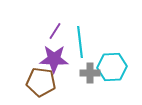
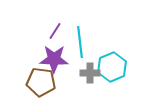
cyan hexagon: rotated 20 degrees counterclockwise
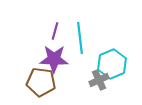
purple line: rotated 18 degrees counterclockwise
cyan line: moved 4 px up
cyan hexagon: moved 3 px up
gray cross: moved 9 px right, 7 px down; rotated 24 degrees counterclockwise
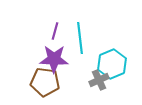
brown pentagon: moved 4 px right
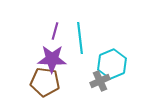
purple star: moved 2 px left
gray cross: moved 1 px right, 1 px down
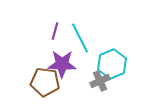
cyan line: rotated 20 degrees counterclockwise
purple star: moved 10 px right, 5 px down
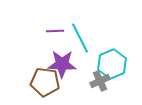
purple line: rotated 72 degrees clockwise
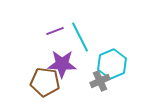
purple line: rotated 18 degrees counterclockwise
cyan line: moved 1 px up
